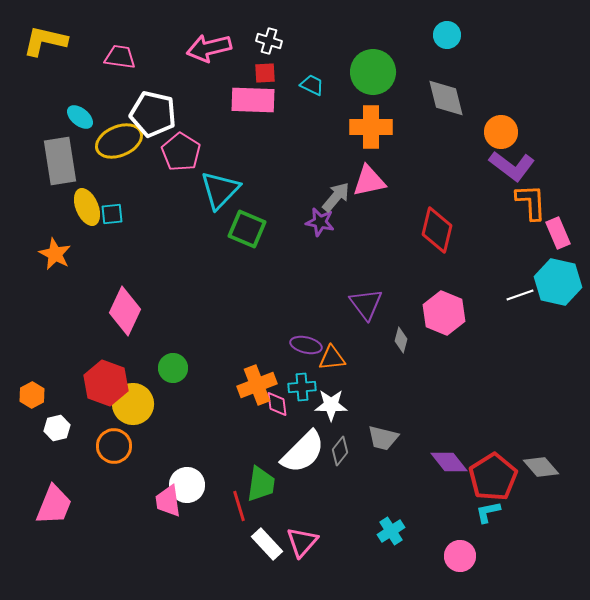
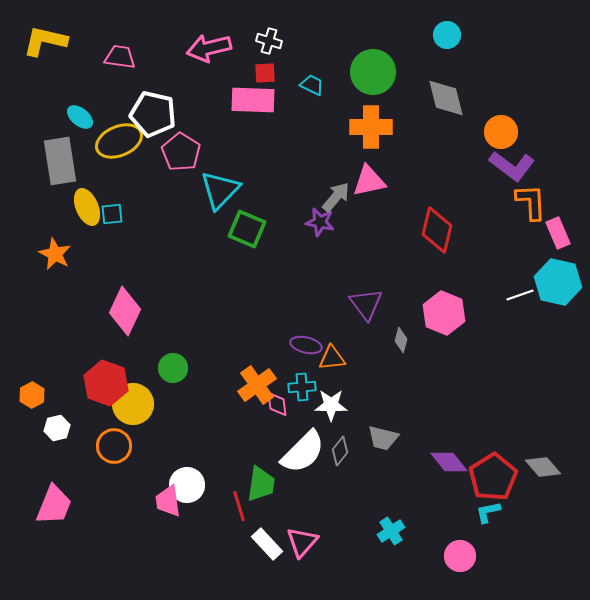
orange cross at (257, 385): rotated 15 degrees counterclockwise
gray diamond at (541, 467): moved 2 px right
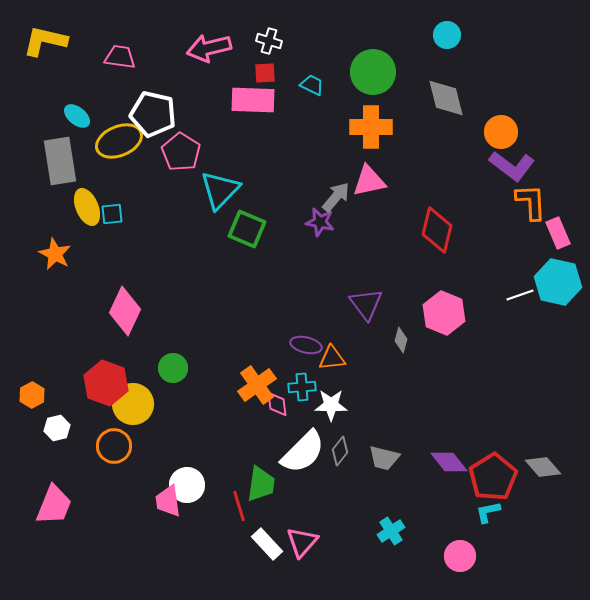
cyan ellipse at (80, 117): moved 3 px left, 1 px up
gray trapezoid at (383, 438): moved 1 px right, 20 px down
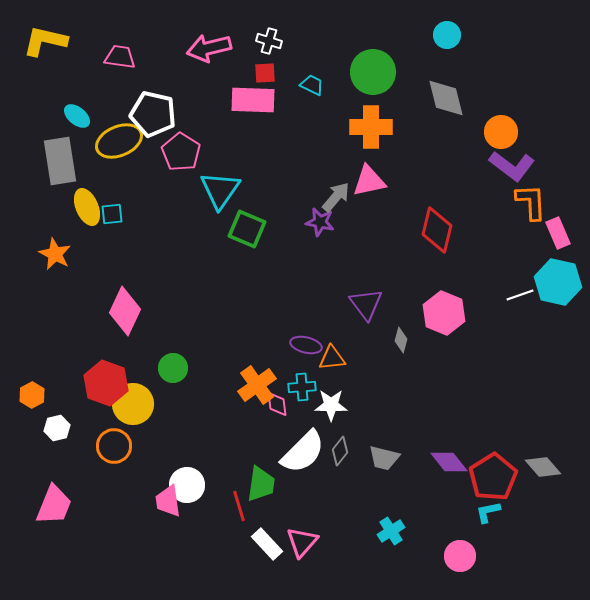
cyan triangle at (220, 190): rotated 9 degrees counterclockwise
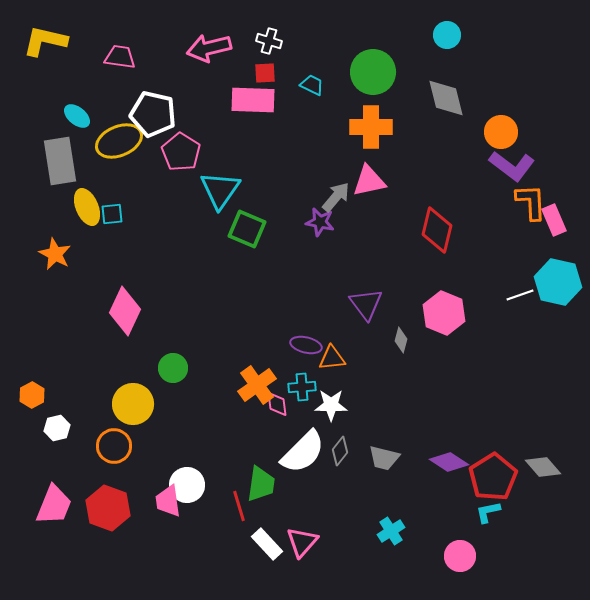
pink rectangle at (558, 233): moved 4 px left, 13 px up
red hexagon at (106, 383): moved 2 px right, 125 px down
purple diamond at (449, 462): rotated 18 degrees counterclockwise
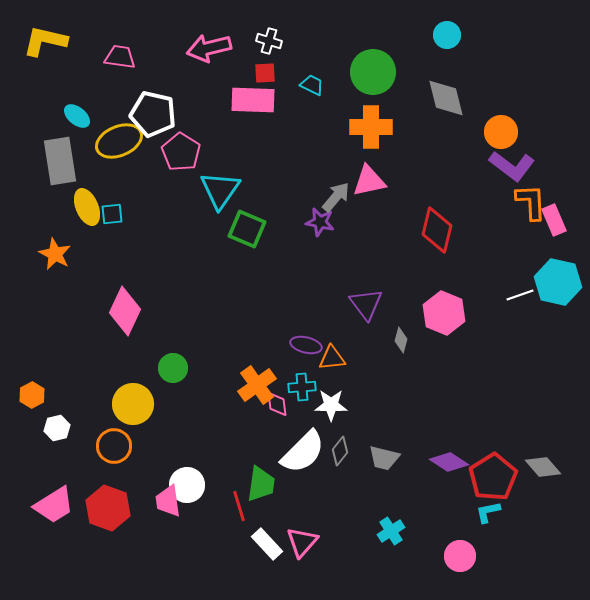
pink trapezoid at (54, 505): rotated 36 degrees clockwise
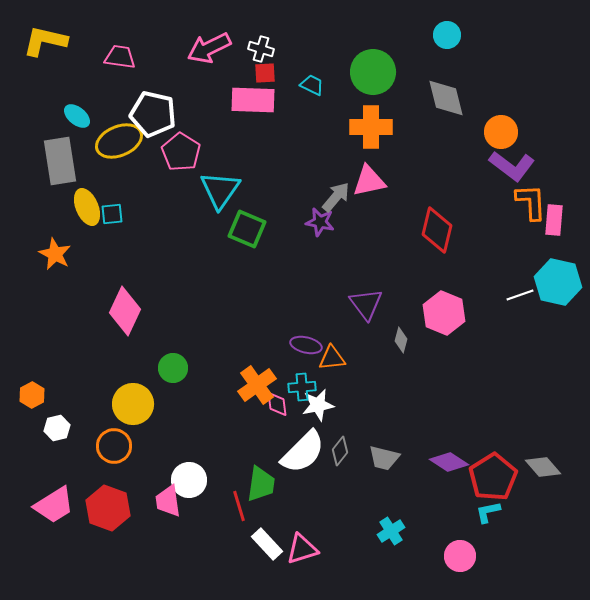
white cross at (269, 41): moved 8 px left, 8 px down
pink arrow at (209, 48): rotated 12 degrees counterclockwise
pink rectangle at (554, 220): rotated 28 degrees clockwise
white star at (331, 405): moved 13 px left; rotated 12 degrees counterclockwise
white circle at (187, 485): moved 2 px right, 5 px up
pink triangle at (302, 542): moved 7 px down; rotated 32 degrees clockwise
